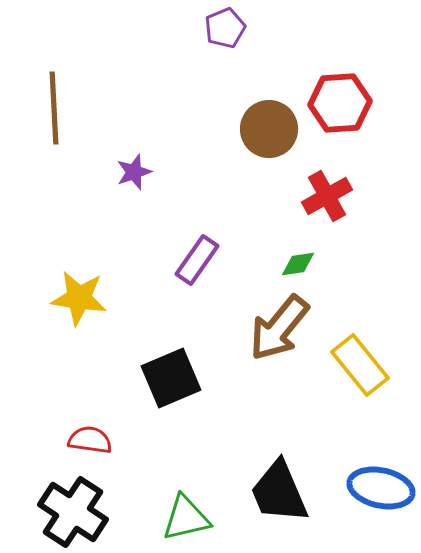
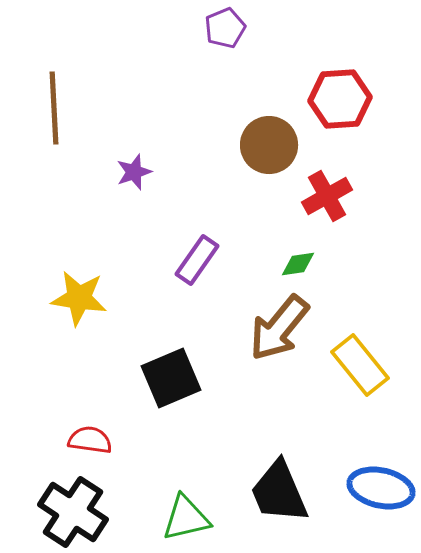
red hexagon: moved 4 px up
brown circle: moved 16 px down
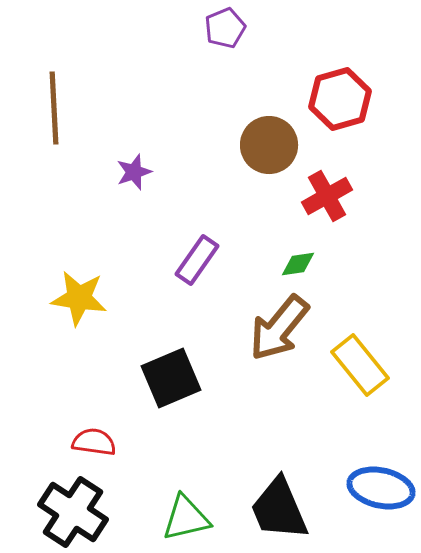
red hexagon: rotated 12 degrees counterclockwise
red semicircle: moved 4 px right, 2 px down
black trapezoid: moved 17 px down
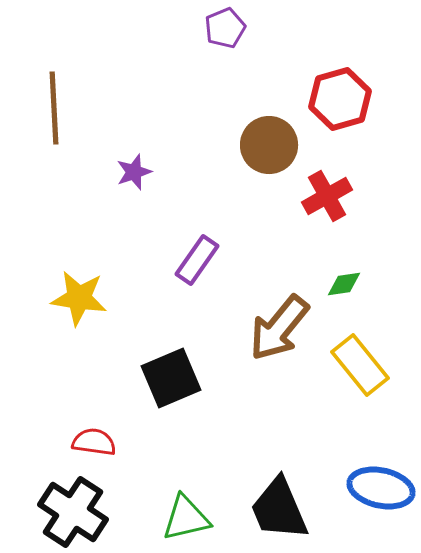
green diamond: moved 46 px right, 20 px down
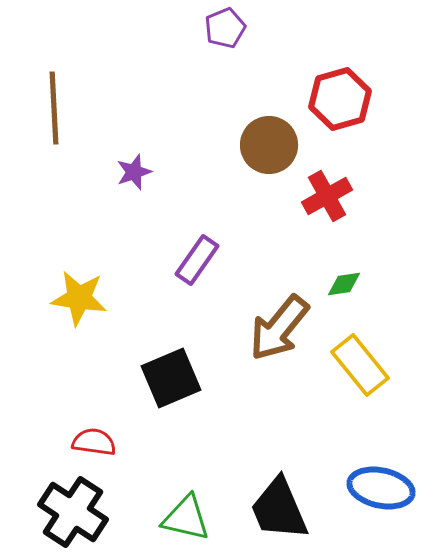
green triangle: rotated 26 degrees clockwise
